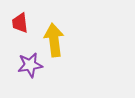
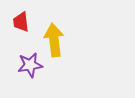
red trapezoid: moved 1 px right, 1 px up
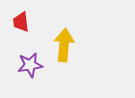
yellow arrow: moved 10 px right, 5 px down; rotated 12 degrees clockwise
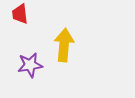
red trapezoid: moved 1 px left, 8 px up
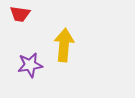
red trapezoid: rotated 75 degrees counterclockwise
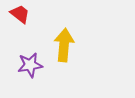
red trapezoid: rotated 150 degrees counterclockwise
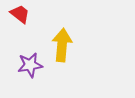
yellow arrow: moved 2 px left
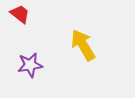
yellow arrow: moved 21 px right; rotated 36 degrees counterclockwise
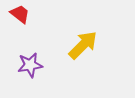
yellow arrow: rotated 76 degrees clockwise
